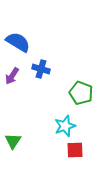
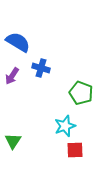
blue cross: moved 1 px up
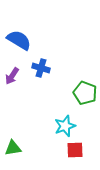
blue semicircle: moved 1 px right, 2 px up
green pentagon: moved 4 px right
green triangle: moved 7 px down; rotated 48 degrees clockwise
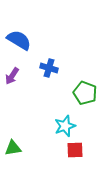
blue cross: moved 8 px right
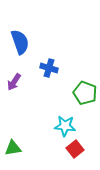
blue semicircle: moved 1 px right, 2 px down; rotated 40 degrees clockwise
purple arrow: moved 2 px right, 6 px down
cyan star: rotated 25 degrees clockwise
red square: moved 1 px up; rotated 36 degrees counterclockwise
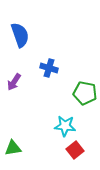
blue semicircle: moved 7 px up
green pentagon: rotated 10 degrees counterclockwise
red square: moved 1 px down
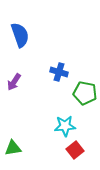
blue cross: moved 10 px right, 4 px down
cyan star: rotated 10 degrees counterclockwise
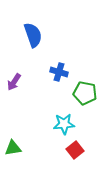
blue semicircle: moved 13 px right
cyan star: moved 1 px left, 2 px up
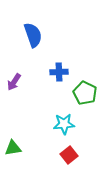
blue cross: rotated 18 degrees counterclockwise
green pentagon: rotated 15 degrees clockwise
red square: moved 6 px left, 5 px down
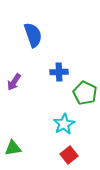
cyan star: rotated 25 degrees counterclockwise
